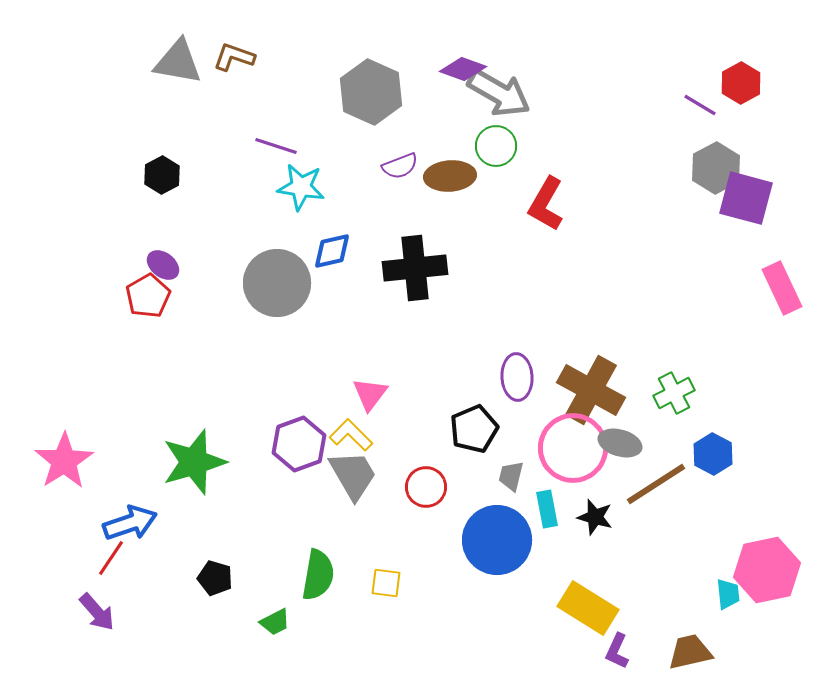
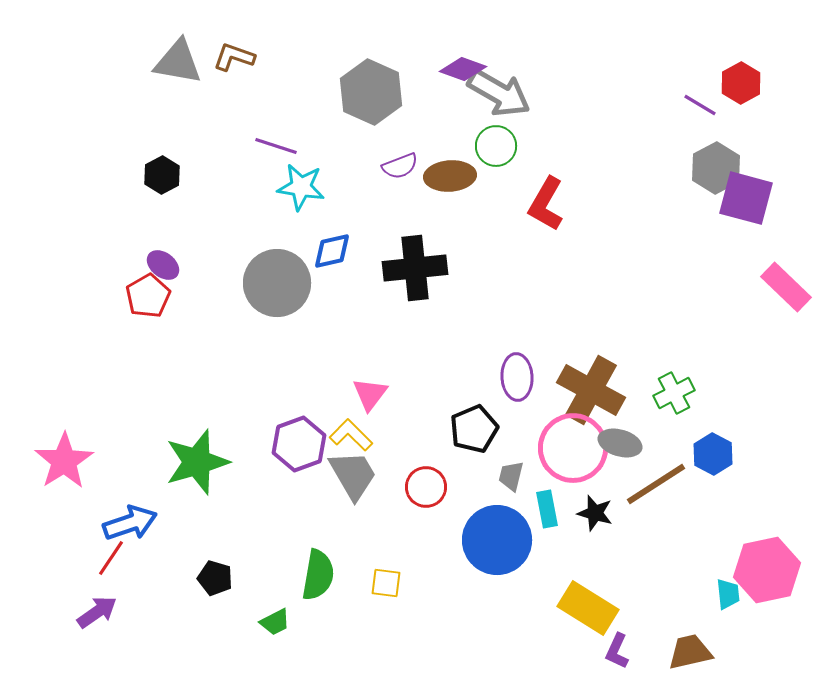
pink rectangle at (782, 288): moved 4 px right, 1 px up; rotated 21 degrees counterclockwise
green star at (194, 462): moved 3 px right
black star at (595, 517): moved 4 px up
purple arrow at (97, 612): rotated 84 degrees counterclockwise
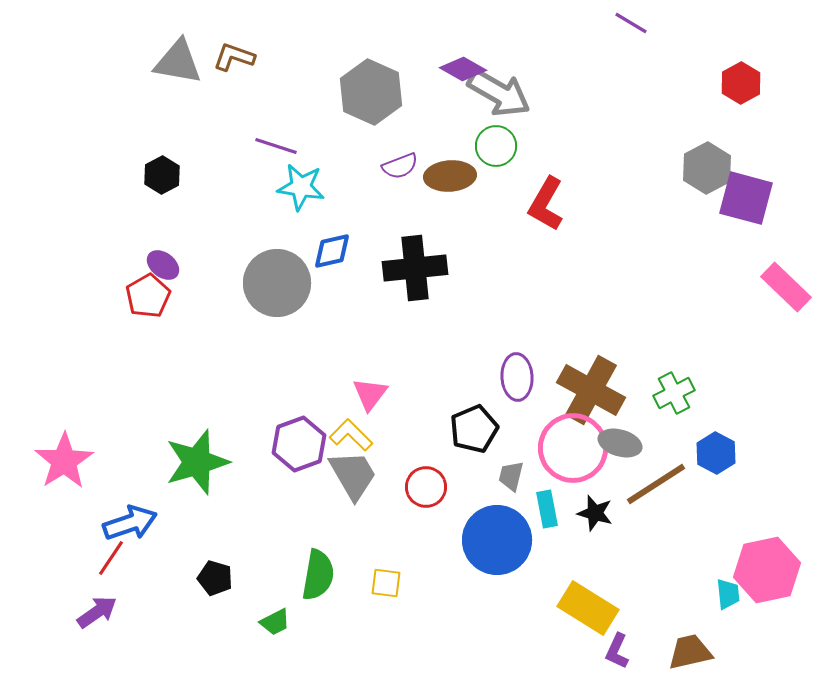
purple diamond at (463, 69): rotated 9 degrees clockwise
purple line at (700, 105): moved 69 px left, 82 px up
gray hexagon at (716, 168): moved 9 px left
blue hexagon at (713, 454): moved 3 px right, 1 px up
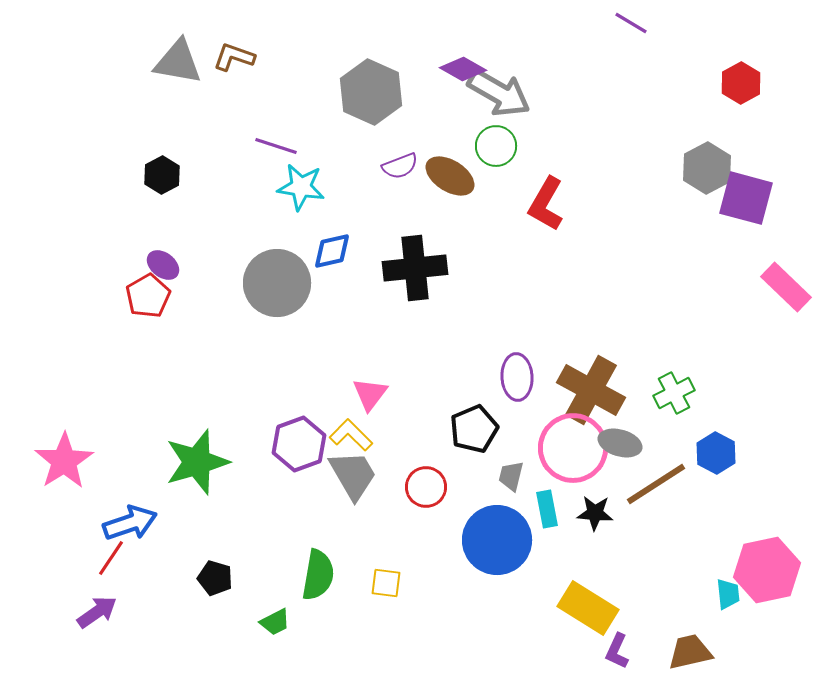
brown ellipse at (450, 176): rotated 36 degrees clockwise
black star at (595, 513): rotated 12 degrees counterclockwise
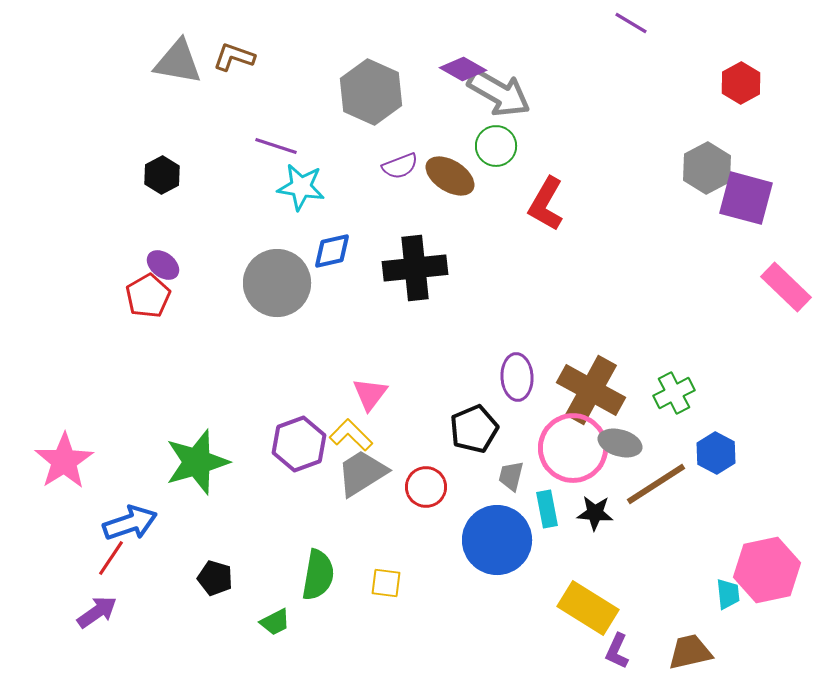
gray trapezoid at (353, 475): moved 9 px right, 2 px up; rotated 92 degrees counterclockwise
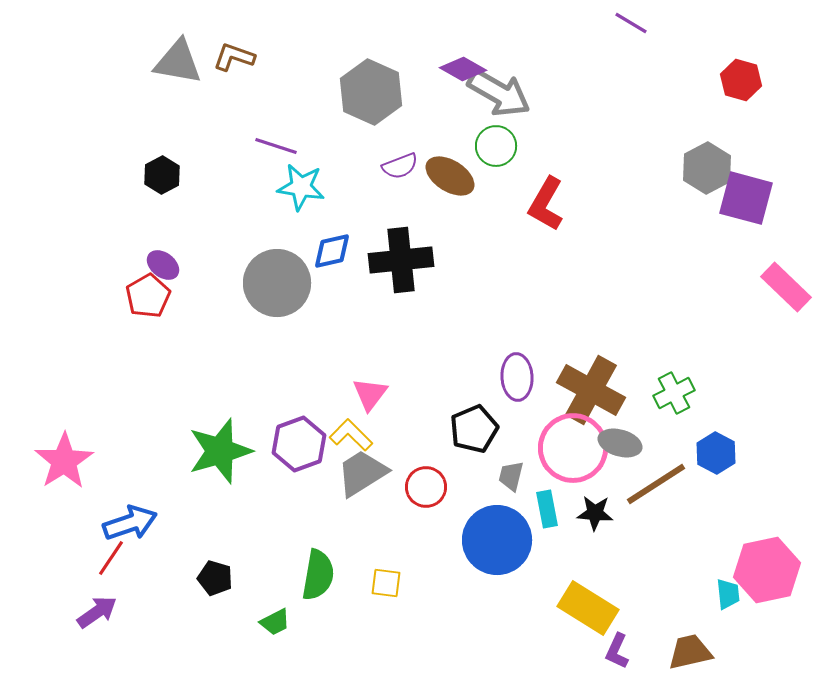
red hexagon at (741, 83): moved 3 px up; rotated 15 degrees counterclockwise
black cross at (415, 268): moved 14 px left, 8 px up
green star at (197, 462): moved 23 px right, 11 px up
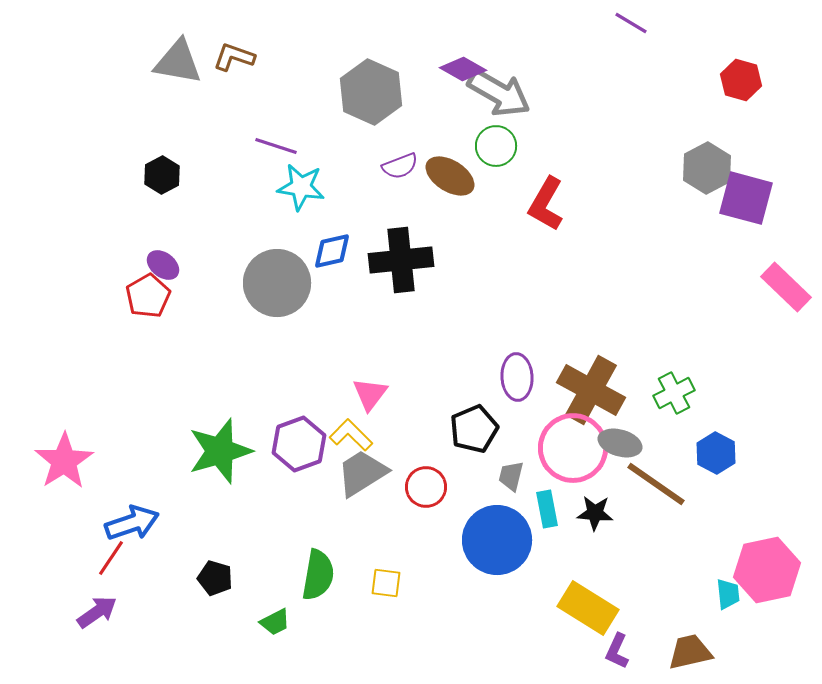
brown line at (656, 484): rotated 68 degrees clockwise
blue arrow at (130, 523): moved 2 px right
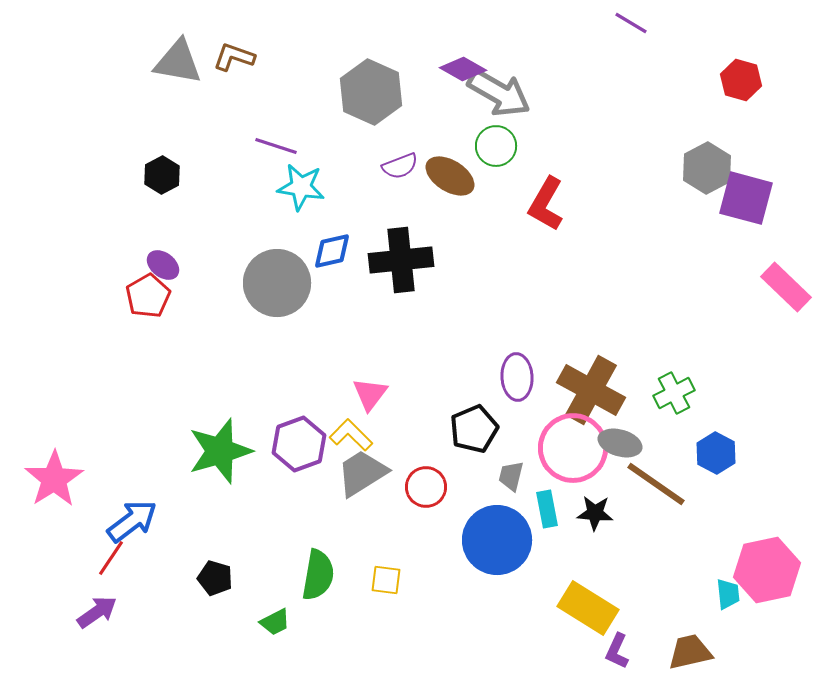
pink star at (64, 461): moved 10 px left, 18 px down
blue arrow at (132, 523): moved 2 px up; rotated 18 degrees counterclockwise
yellow square at (386, 583): moved 3 px up
